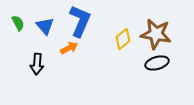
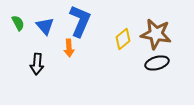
orange arrow: rotated 114 degrees clockwise
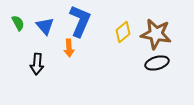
yellow diamond: moved 7 px up
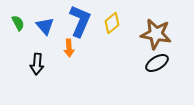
yellow diamond: moved 11 px left, 9 px up
black ellipse: rotated 15 degrees counterclockwise
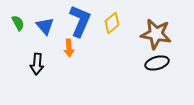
black ellipse: rotated 15 degrees clockwise
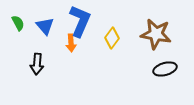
yellow diamond: moved 15 px down; rotated 15 degrees counterclockwise
orange arrow: moved 2 px right, 5 px up
black ellipse: moved 8 px right, 6 px down
